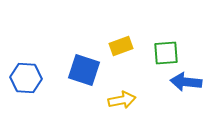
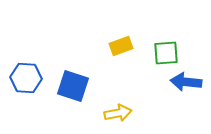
blue square: moved 11 px left, 16 px down
yellow arrow: moved 4 px left, 13 px down
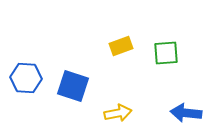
blue arrow: moved 31 px down
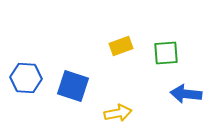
blue arrow: moved 19 px up
